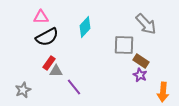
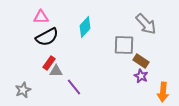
purple star: moved 1 px right, 1 px down
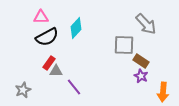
cyan diamond: moved 9 px left, 1 px down
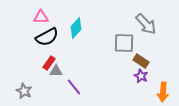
gray square: moved 2 px up
gray star: moved 1 px right, 1 px down; rotated 21 degrees counterclockwise
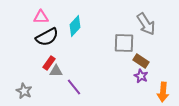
gray arrow: rotated 10 degrees clockwise
cyan diamond: moved 1 px left, 2 px up
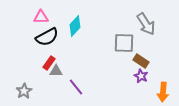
purple line: moved 2 px right
gray star: rotated 14 degrees clockwise
